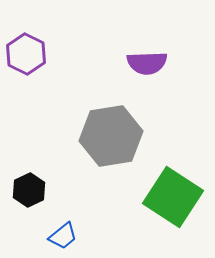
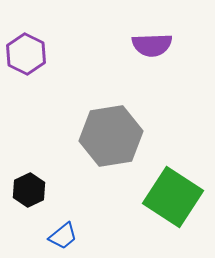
purple semicircle: moved 5 px right, 18 px up
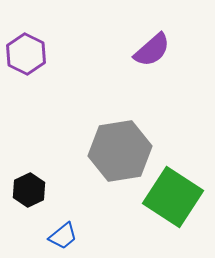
purple semicircle: moved 5 px down; rotated 39 degrees counterclockwise
gray hexagon: moved 9 px right, 15 px down
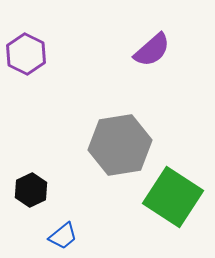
gray hexagon: moved 6 px up
black hexagon: moved 2 px right
